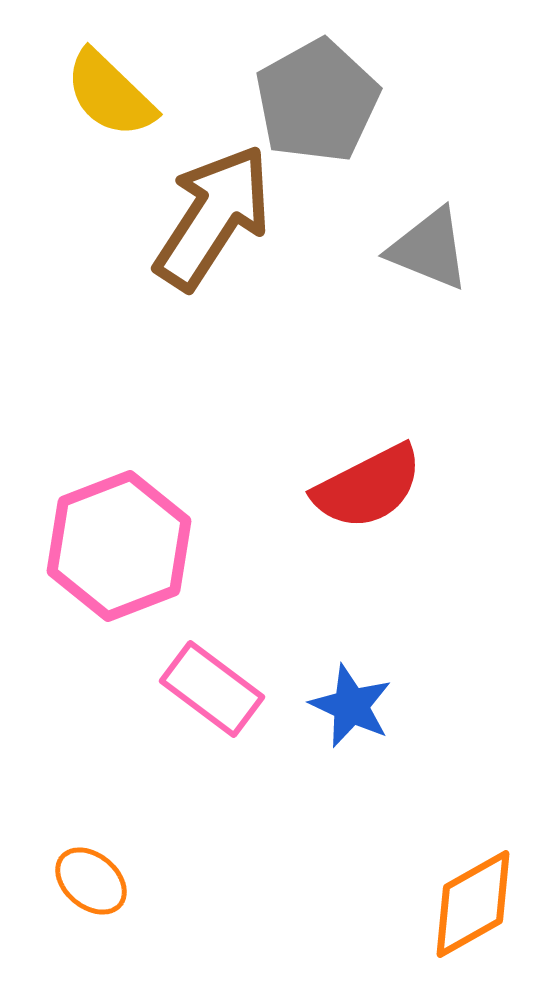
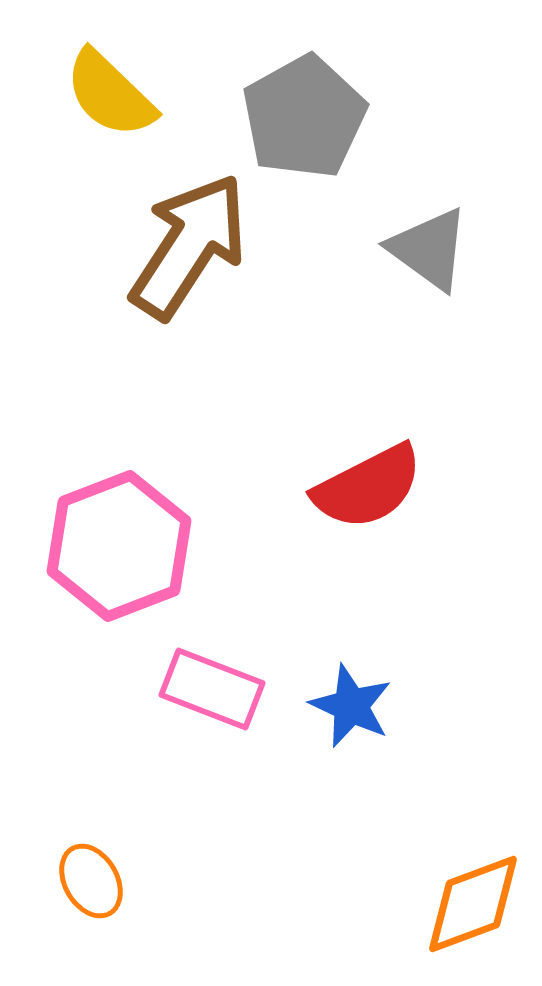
gray pentagon: moved 13 px left, 16 px down
brown arrow: moved 24 px left, 29 px down
gray triangle: rotated 14 degrees clockwise
pink rectangle: rotated 16 degrees counterclockwise
orange ellipse: rotated 20 degrees clockwise
orange diamond: rotated 9 degrees clockwise
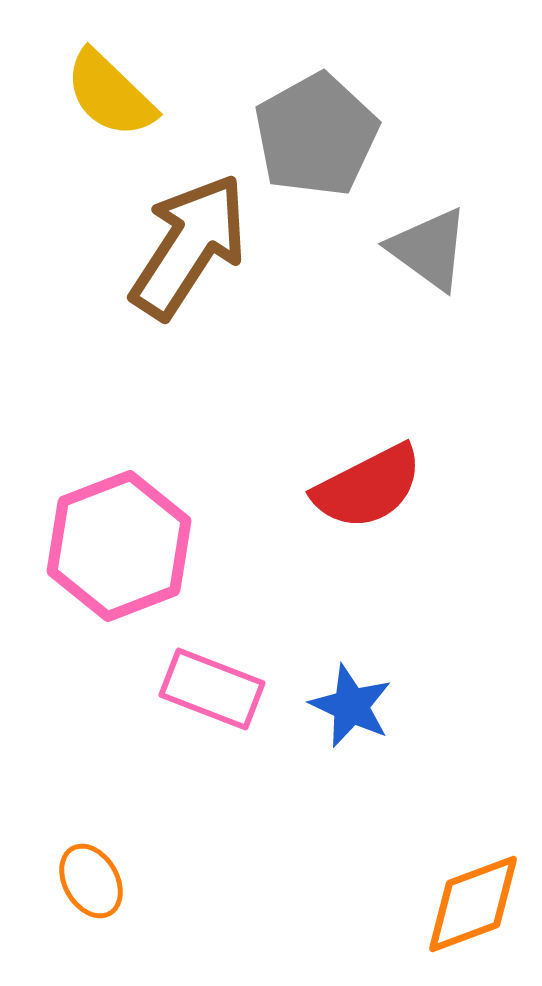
gray pentagon: moved 12 px right, 18 px down
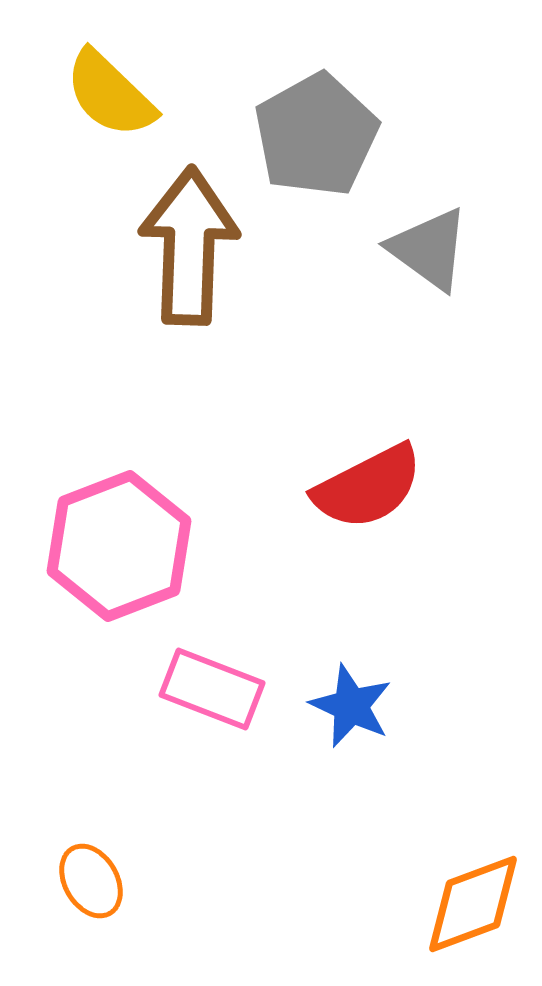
brown arrow: rotated 31 degrees counterclockwise
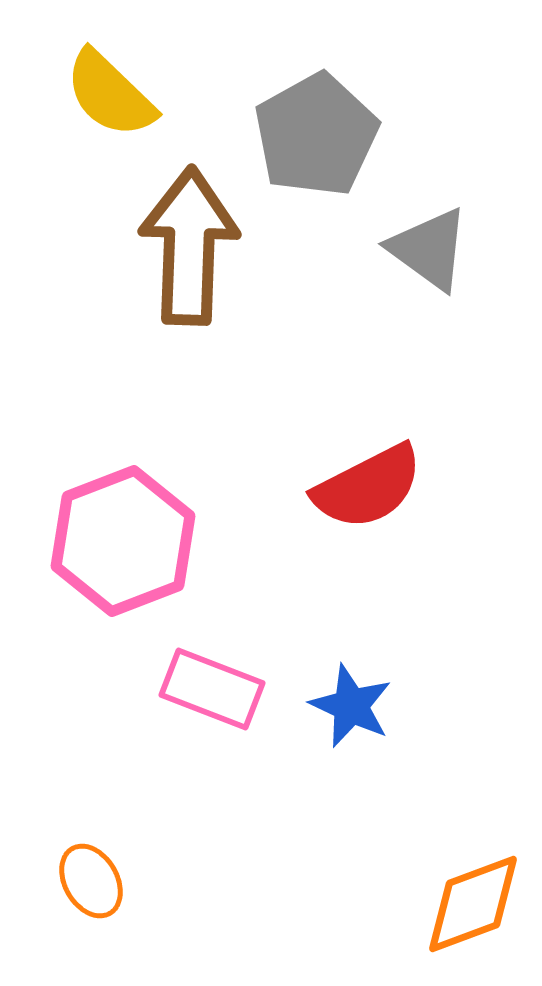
pink hexagon: moved 4 px right, 5 px up
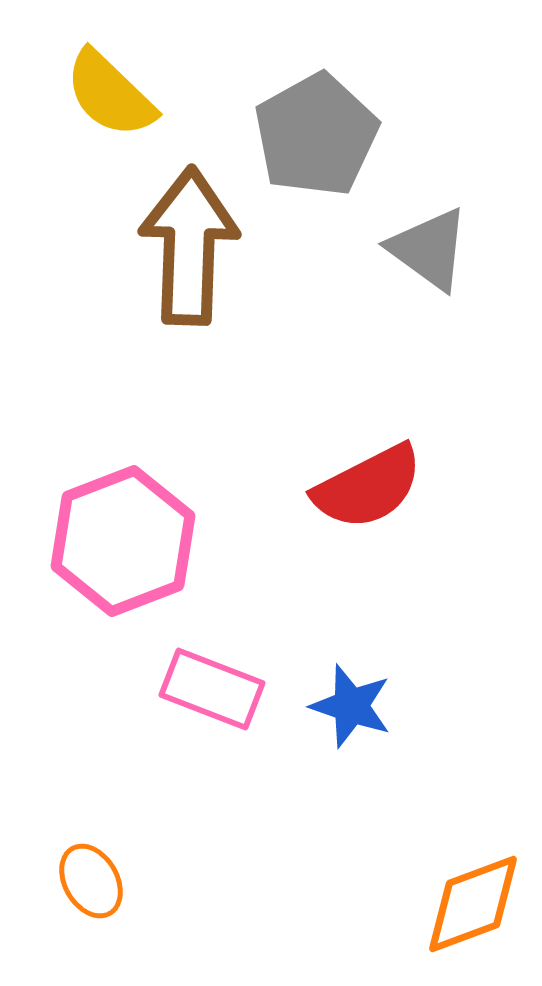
blue star: rotated 6 degrees counterclockwise
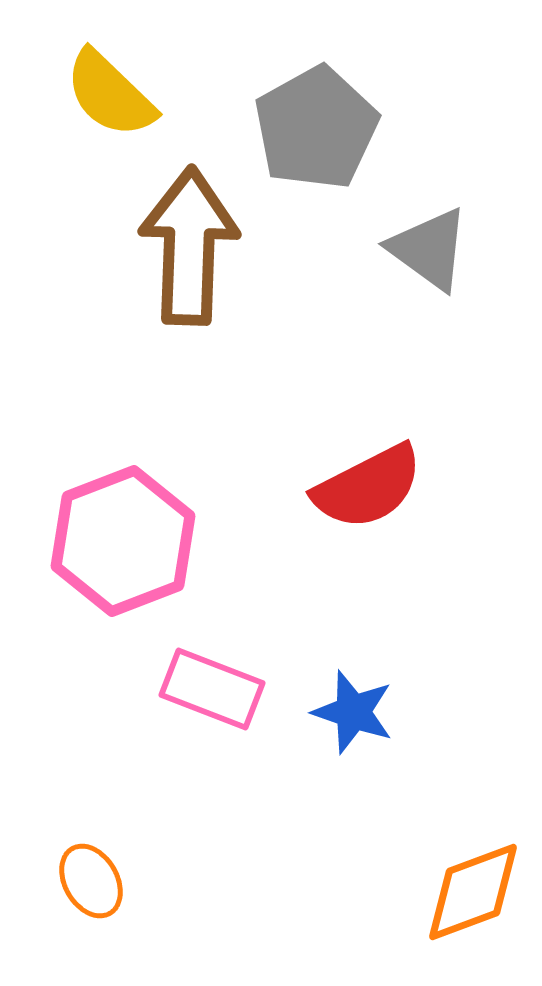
gray pentagon: moved 7 px up
blue star: moved 2 px right, 6 px down
orange diamond: moved 12 px up
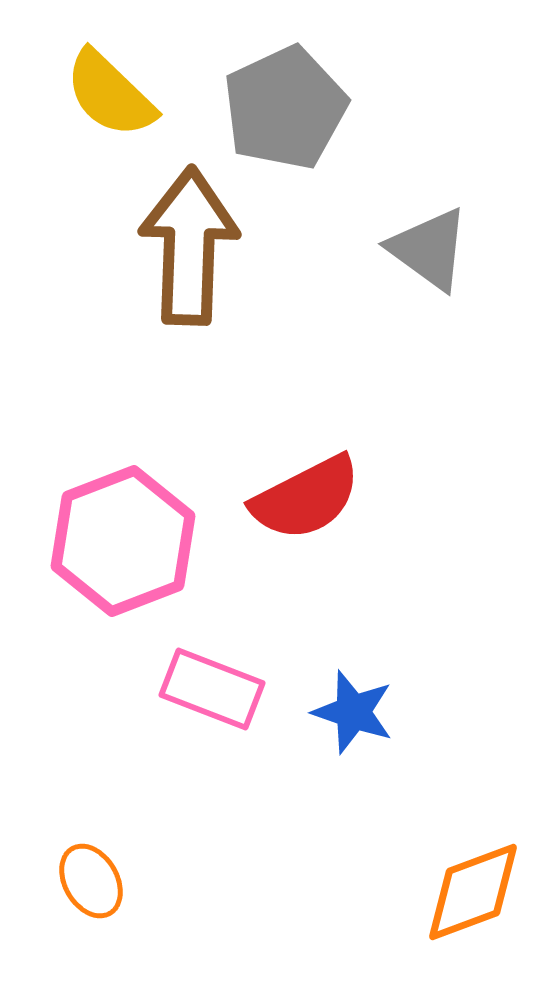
gray pentagon: moved 31 px left, 20 px up; rotated 4 degrees clockwise
red semicircle: moved 62 px left, 11 px down
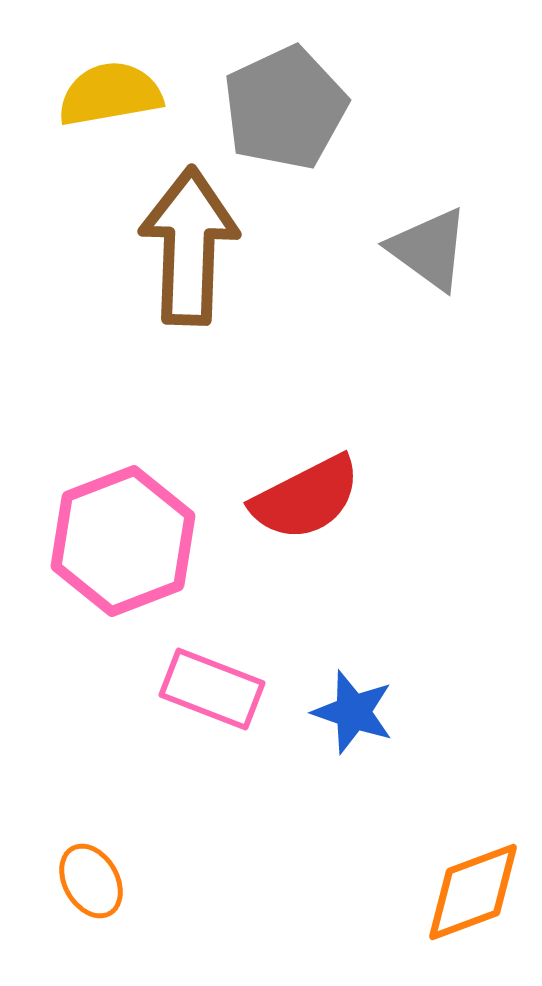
yellow semicircle: rotated 126 degrees clockwise
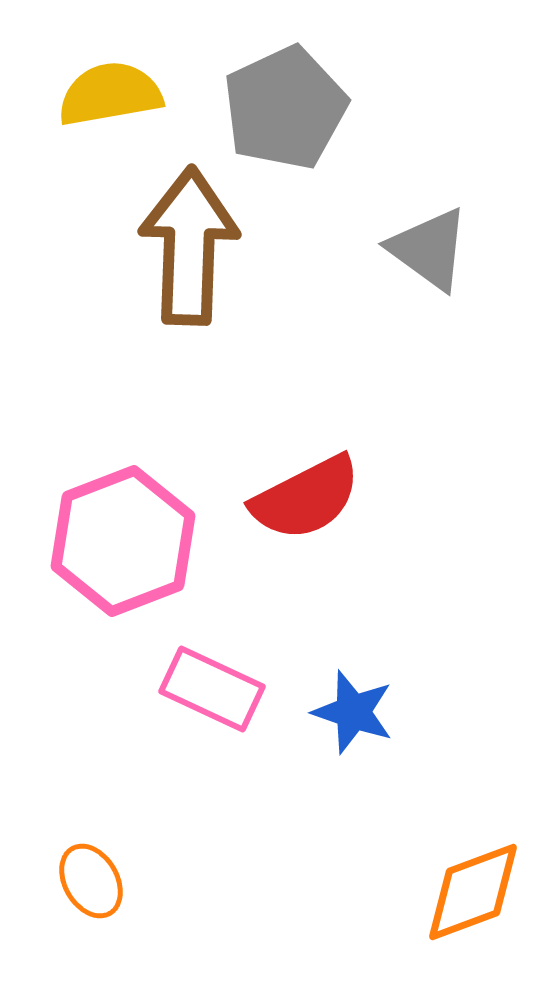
pink rectangle: rotated 4 degrees clockwise
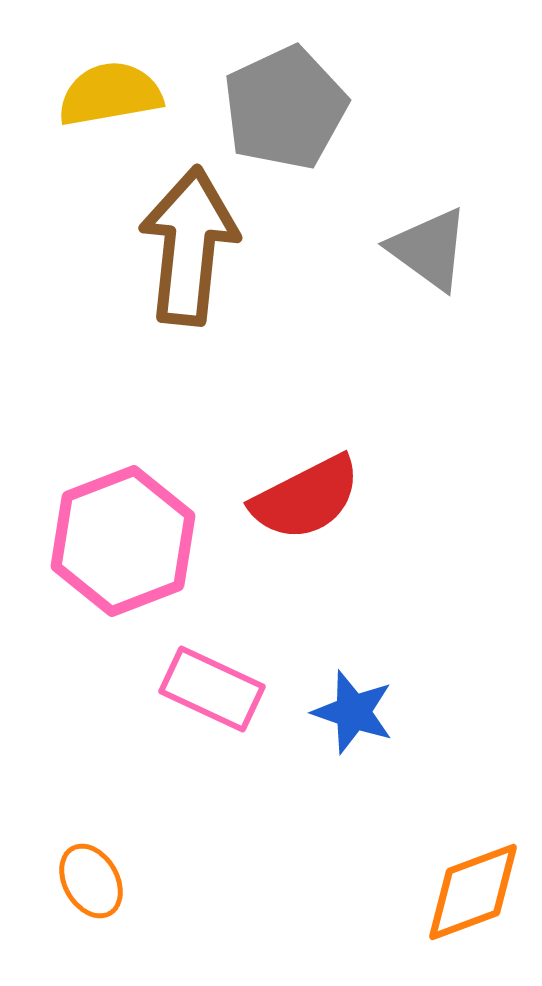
brown arrow: rotated 4 degrees clockwise
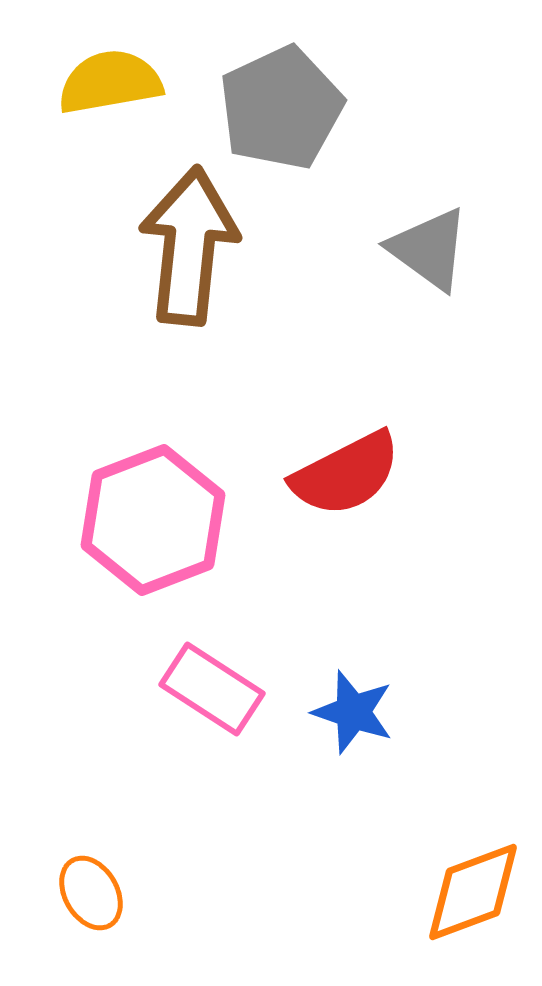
yellow semicircle: moved 12 px up
gray pentagon: moved 4 px left
red semicircle: moved 40 px right, 24 px up
pink hexagon: moved 30 px right, 21 px up
pink rectangle: rotated 8 degrees clockwise
orange ellipse: moved 12 px down
